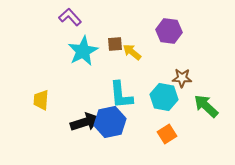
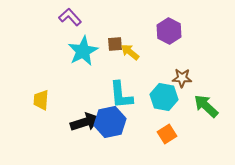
purple hexagon: rotated 20 degrees clockwise
yellow arrow: moved 2 px left
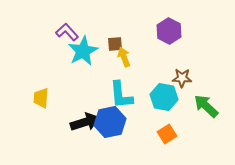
purple L-shape: moved 3 px left, 15 px down
yellow arrow: moved 6 px left, 5 px down; rotated 30 degrees clockwise
yellow trapezoid: moved 2 px up
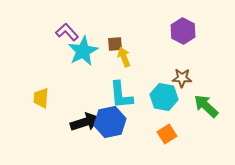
purple hexagon: moved 14 px right
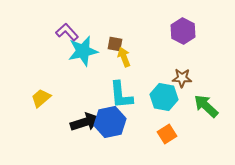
brown square: rotated 14 degrees clockwise
cyan star: rotated 16 degrees clockwise
yellow trapezoid: rotated 45 degrees clockwise
